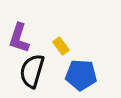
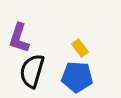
yellow rectangle: moved 19 px right, 2 px down
blue pentagon: moved 4 px left, 2 px down
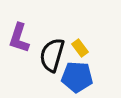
black semicircle: moved 20 px right, 16 px up
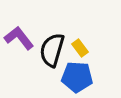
purple L-shape: rotated 124 degrees clockwise
black semicircle: moved 5 px up
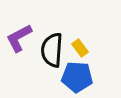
purple L-shape: rotated 80 degrees counterclockwise
black semicircle: rotated 12 degrees counterclockwise
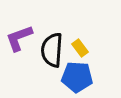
purple L-shape: rotated 8 degrees clockwise
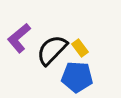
purple L-shape: rotated 20 degrees counterclockwise
black semicircle: rotated 40 degrees clockwise
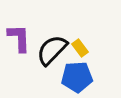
purple L-shape: rotated 128 degrees clockwise
blue pentagon: rotated 8 degrees counterclockwise
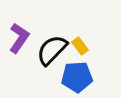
purple L-shape: rotated 36 degrees clockwise
yellow rectangle: moved 2 px up
